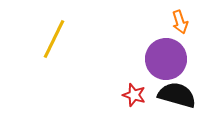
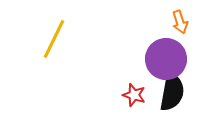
black semicircle: moved 5 px left, 3 px up; rotated 84 degrees clockwise
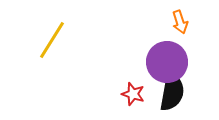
yellow line: moved 2 px left, 1 px down; rotated 6 degrees clockwise
purple circle: moved 1 px right, 3 px down
red star: moved 1 px left, 1 px up
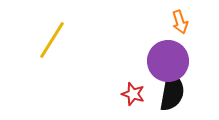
purple circle: moved 1 px right, 1 px up
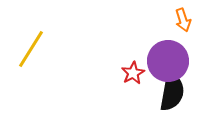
orange arrow: moved 3 px right, 2 px up
yellow line: moved 21 px left, 9 px down
red star: moved 21 px up; rotated 25 degrees clockwise
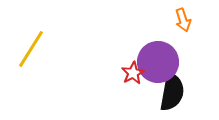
purple circle: moved 10 px left, 1 px down
